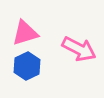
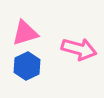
pink arrow: rotated 12 degrees counterclockwise
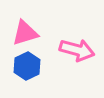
pink arrow: moved 2 px left, 1 px down
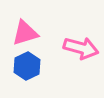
pink arrow: moved 4 px right, 2 px up
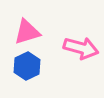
pink triangle: moved 2 px right, 1 px up
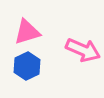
pink arrow: moved 2 px right, 2 px down; rotated 8 degrees clockwise
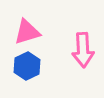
pink arrow: rotated 64 degrees clockwise
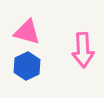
pink triangle: rotated 32 degrees clockwise
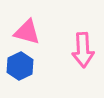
blue hexagon: moved 7 px left
